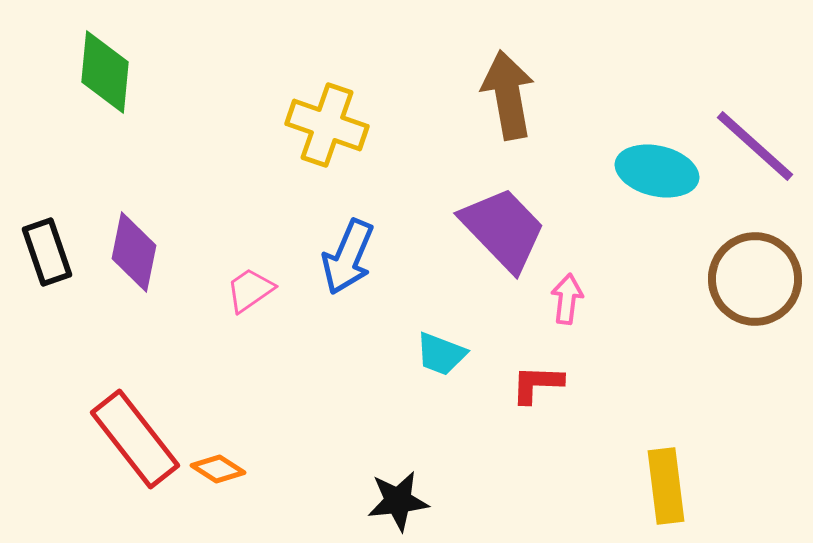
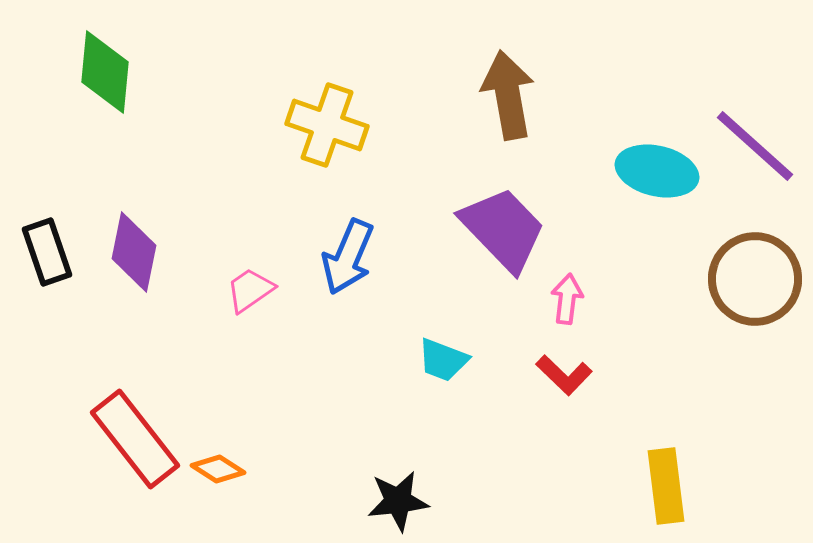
cyan trapezoid: moved 2 px right, 6 px down
red L-shape: moved 27 px right, 9 px up; rotated 138 degrees counterclockwise
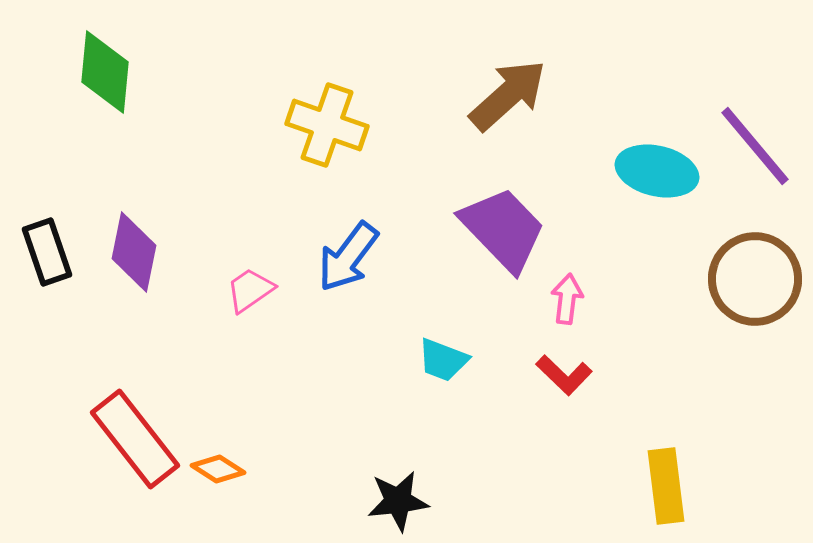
brown arrow: rotated 58 degrees clockwise
purple line: rotated 8 degrees clockwise
blue arrow: rotated 14 degrees clockwise
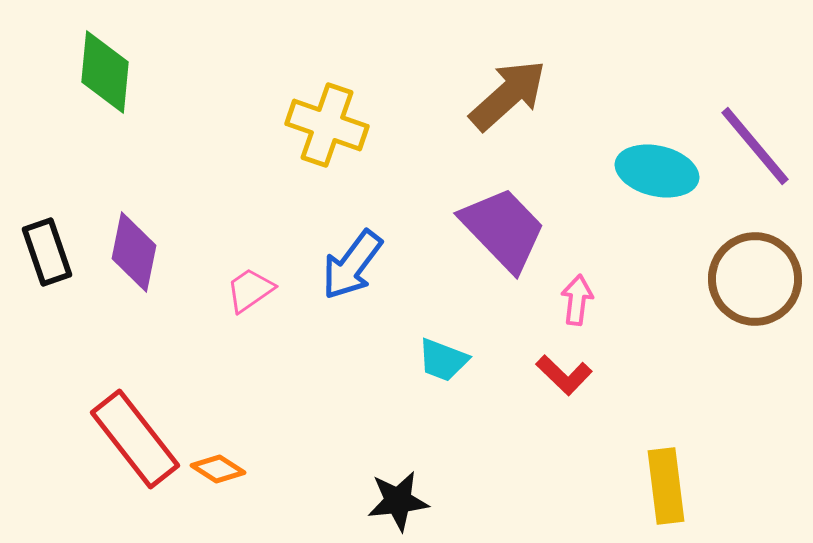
blue arrow: moved 4 px right, 8 px down
pink arrow: moved 10 px right, 1 px down
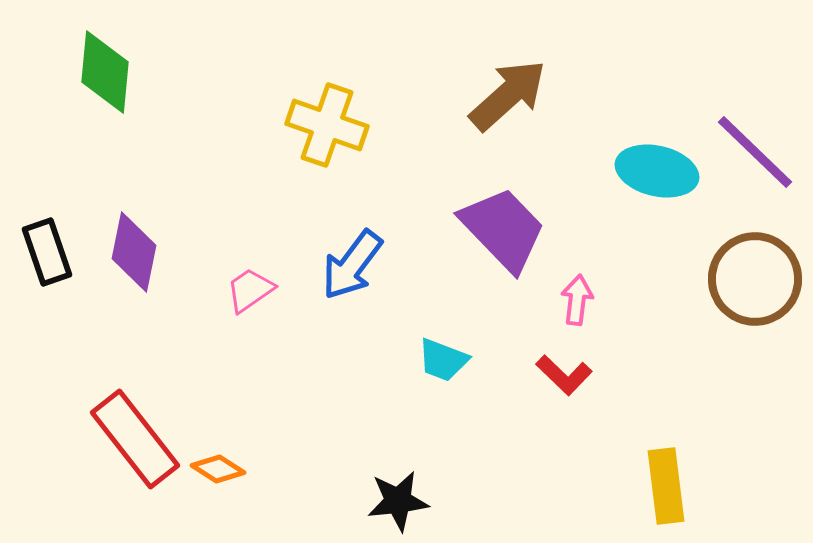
purple line: moved 6 px down; rotated 6 degrees counterclockwise
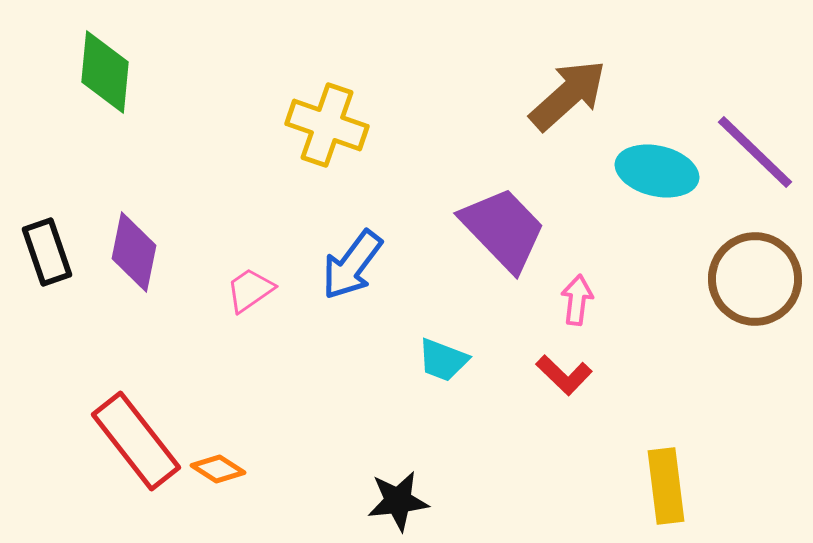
brown arrow: moved 60 px right
red rectangle: moved 1 px right, 2 px down
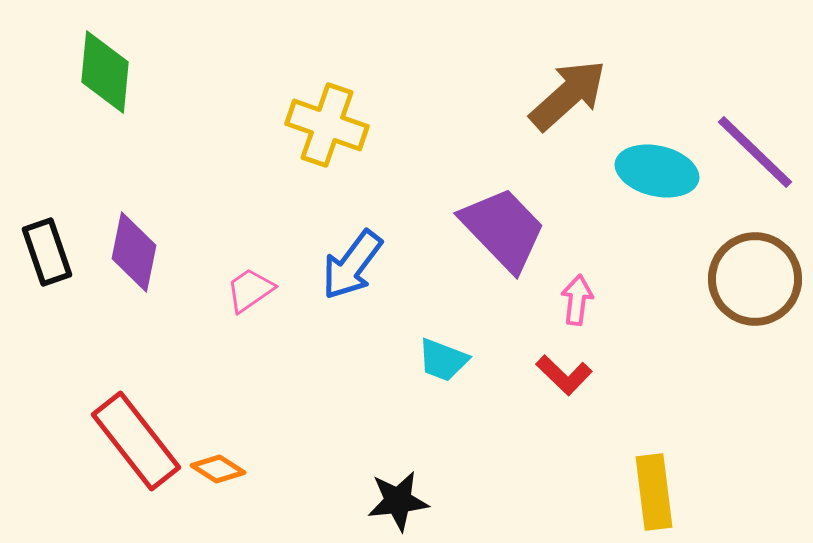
yellow rectangle: moved 12 px left, 6 px down
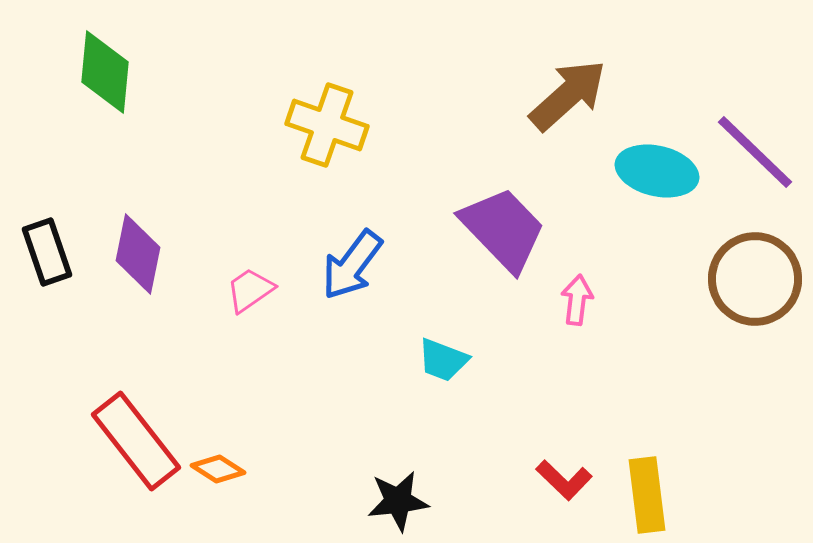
purple diamond: moved 4 px right, 2 px down
red L-shape: moved 105 px down
yellow rectangle: moved 7 px left, 3 px down
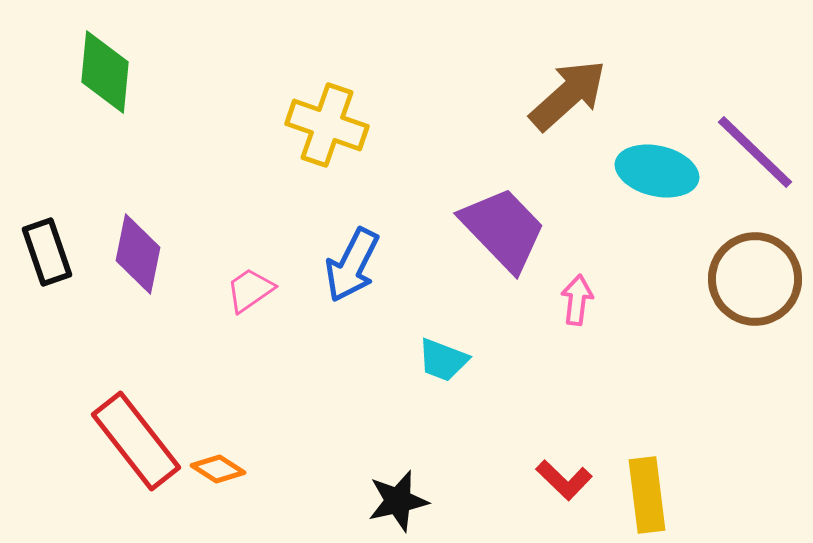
blue arrow: rotated 10 degrees counterclockwise
black star: rotated 6 degrees counterclockwise
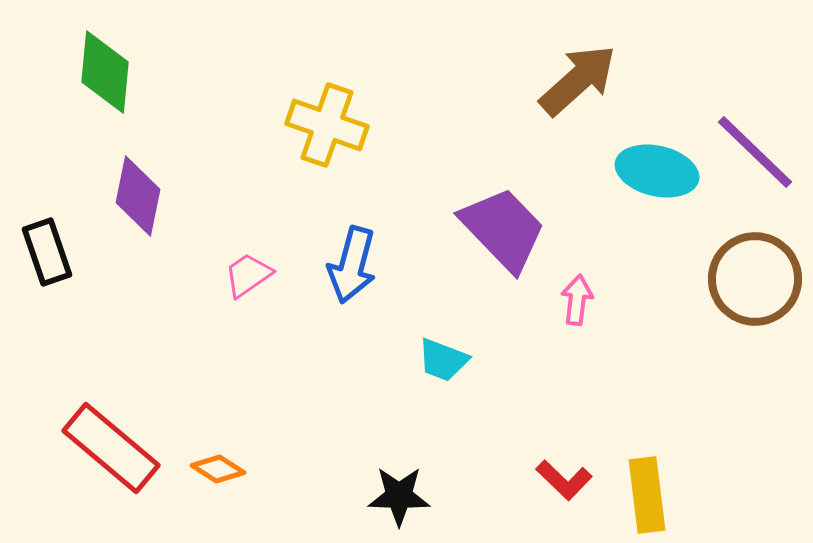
brown arrow: moved 10 px right, 15 px up
purple diamond: moved 58 px up
blue arrow: rotated 12 degrees counterclockwise
pink trapezoid: moved 2 px left, 15 px up
red rectangle: moved 25 px left, 7 px down; rotated 12 degrees counterclockwise
black star: moved 1 px right, 5 px up; rotated 14 degrees clockwise
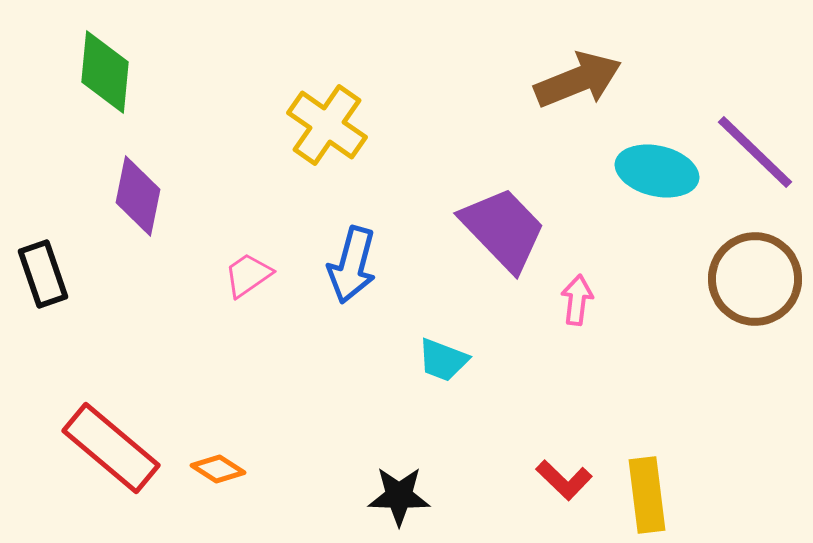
brown arrow: rotated 20 degrees clockwise
yellow cross: rotated 16 degrees clockwise
black rectangle: moved 4 px left, 22 px down
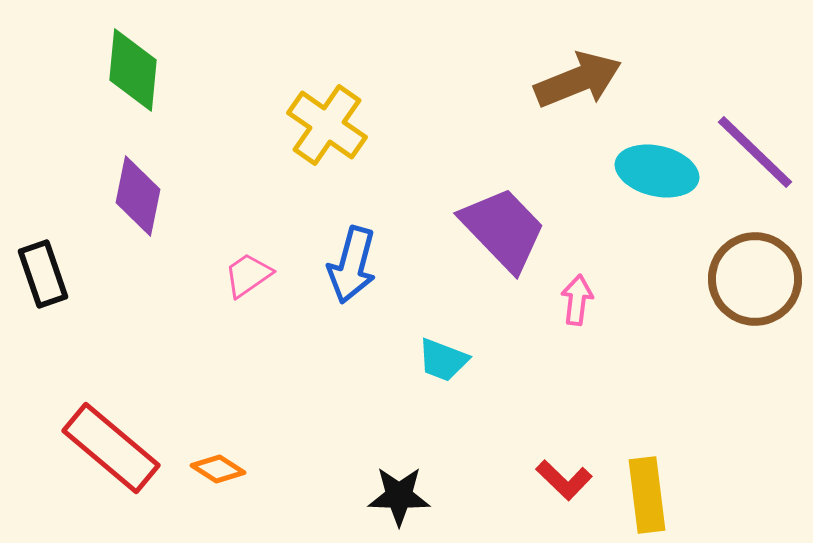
green diamond: moved 28 px right, 2 px up
